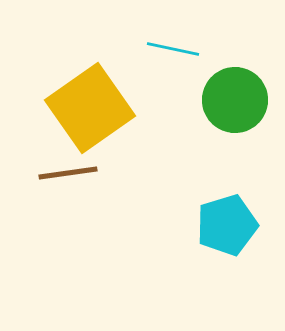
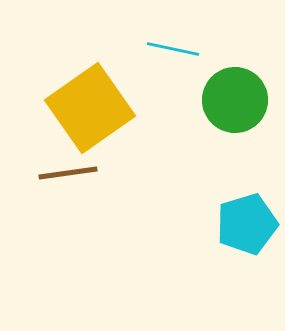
cyan pentagon: moved 20 px right, 1 px up
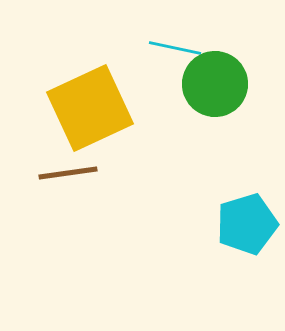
cyan line: moved 2 px right, 1 px up
green circle: moved 20 px left, 16 px up
yellow square: rotated 10 degrees clockwise
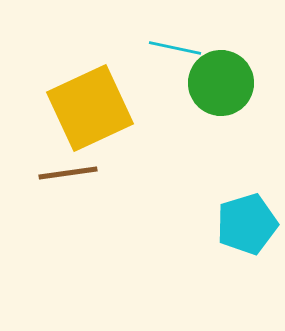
green circle: moved 6 px right, 1 px up
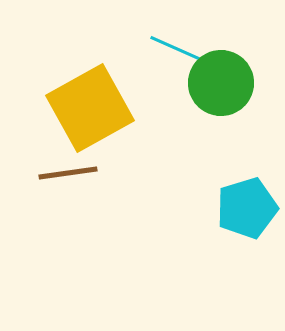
cyan line: rotated 12 degrees clockwise
yellow square: rotated 4 degrees counterclockwise
cyan pentagon: moved 16 px up
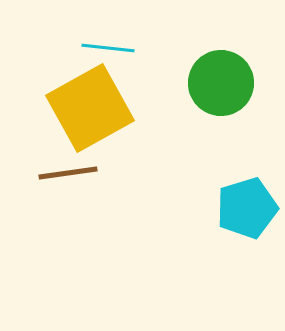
cyan line: moved 67 px left; rotated 18 degrees counterclockwise
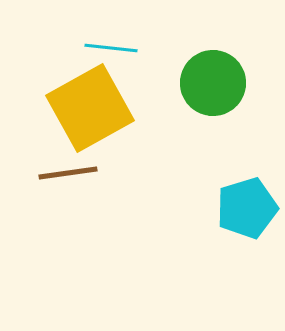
cyan line: moved 3 px right
green circle: moved 8 px left
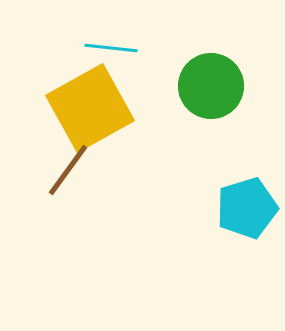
green circle: moved 2 px left, 3 px down
brown line: moved 3 px up; rotated 46 degrees counterclockwise
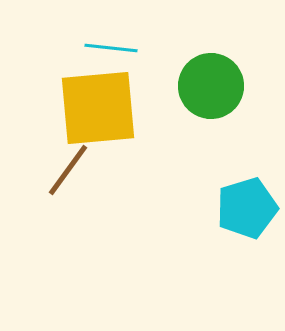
yellow square: moved 8 px right; rotated 24 degrees clockwise
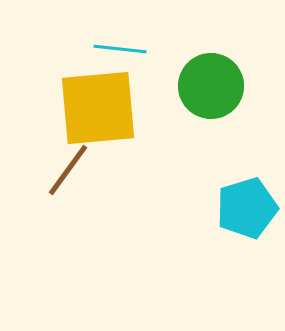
cyan line: moved 9 px right, 1 px down
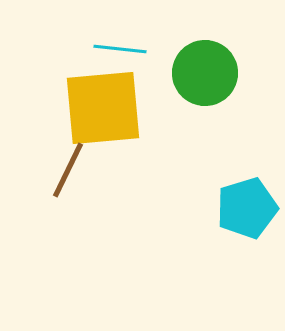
green circle: moved 6 px left, 13 px up
yellow square: moved 5 px right
brown line: rotated 10 degrees counterclockwise
